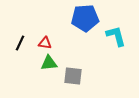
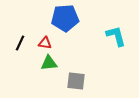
blue pentagon: moved 20 px left
gray square: moved 3 px right, 5 px down
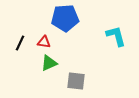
red triangle: moved 1 px left, 1 px up
green triangle: rotated 18 degrees counterclockwise
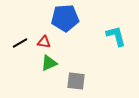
black line: rotated 35 degrees clockwise
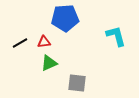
red triangle: rotated 16 degrees counterclockwise
gray square: moved 1 px right, 2 px down
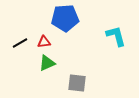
green triangle: moved 2 px left
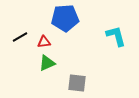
black line: moved 6 px up
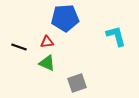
black line: moved 1 px left, 10 px down; rotated 49 degrees clockwise
red triangle: moved 3 px right
green triangle: rotated 48 degrees clockwise
gray square: rotated 24 degrees counterclockwise
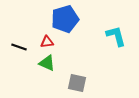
blue pentagon: moved 1 px down; rotated 12 degrees counterclockwise
gray square: rotated 30 degrees clockwise
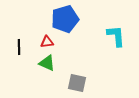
cyan L-shape: rotated 10 degrees clockwise
black line: rotated 70 degrees clockwise
